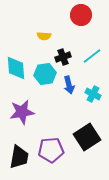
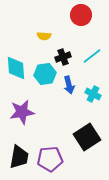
purple pentagon: moved 1 px left, 9 px down
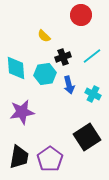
yellow semicircle: rotated 40 degrees clockwise
purple pentagon: rotated 30 degrees counterclockwise
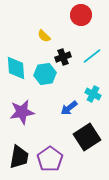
blue arrow: moved 23 px down; rotated 66 degrees clockwise
